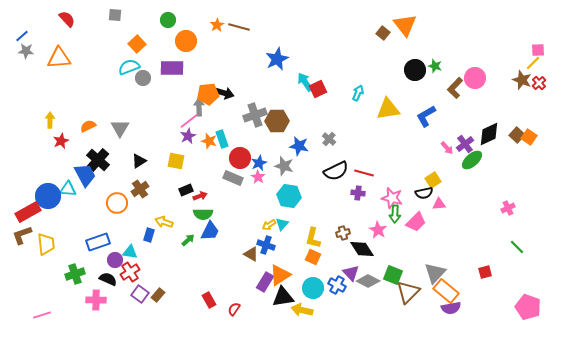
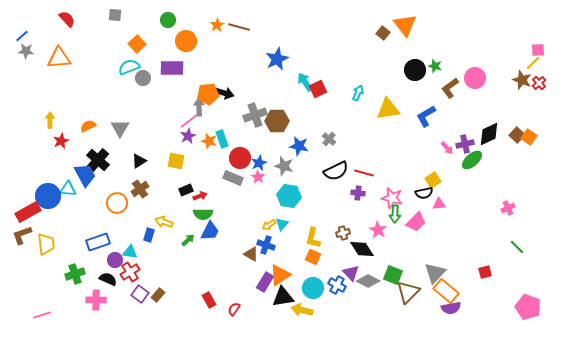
brown L-shape at (455, 88): moved 5 px left; rotated 10 degrees clockwise
purple cross at (465, 144): rotated 24 degrees clockwise
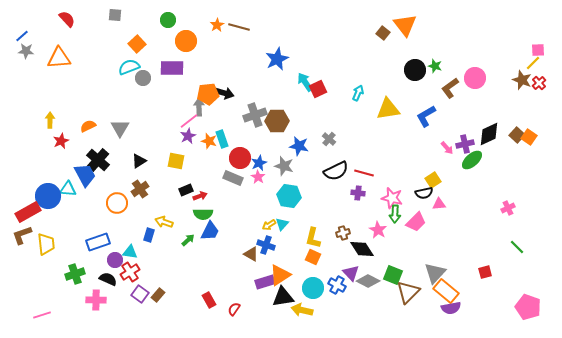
purple rectangle at (265, 282): rotated 42 degrees clockwise
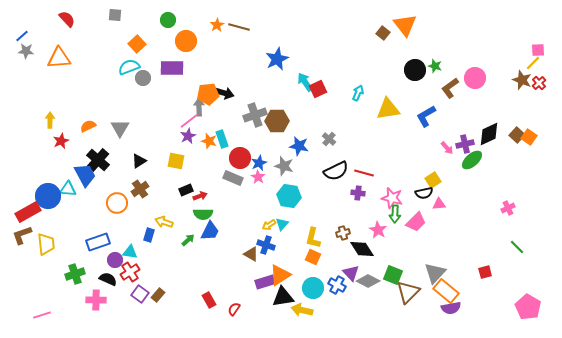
pink pentagon at (528, 307): rotated 10 degrees clockwise
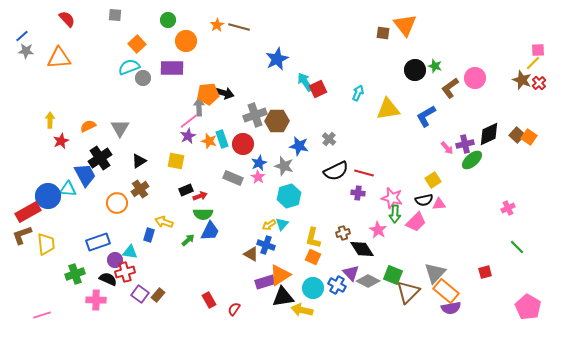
brown square at (383, 33): rotated 32 degrees counterclockwise
red circle at (240, 158): moved 3 px right, 14 px up
black cross at (98, 160): moved 2 px right, 2 px up; rotated 15 degrees clockwise
black semicircle at (424, 193): moved 7 px down
cyan hexagon at (289, 196): rotated 25 degrees counterclockwise
red cross at (130, 272): moved 5 px left; rotated 18 degrees clockwise
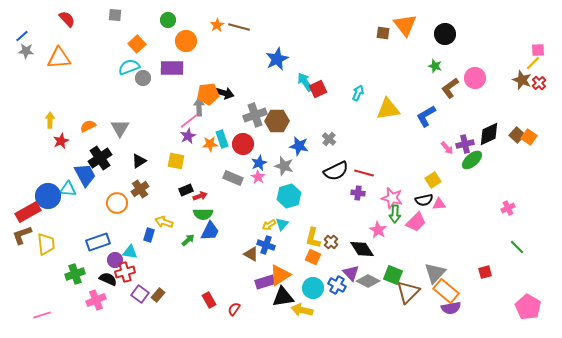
black circle at (415, 70): moved 30 px right, 36 px up
orange star at (209, 141): moved 1 px right, 3 px down; rotated 21 degrees counterclockwise
brown cross at (343, 233): moved 12 px left, 9 px down; rotated 32 degrees counterclockwise
pink cross at (96, 300): rotated 24 degrees counterclockwise
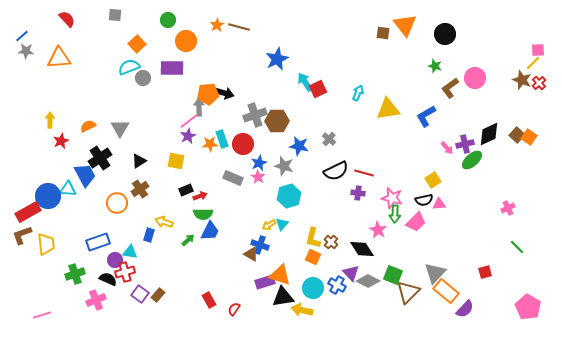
blue cross at (266, 245): moved 6 px left
orange triangle at (280, 275): rotated 50 degrees clockwise
purple semicircle at (451, 308): moved 14 px right, 1 px down; rotated 36 degrees counterclockwise
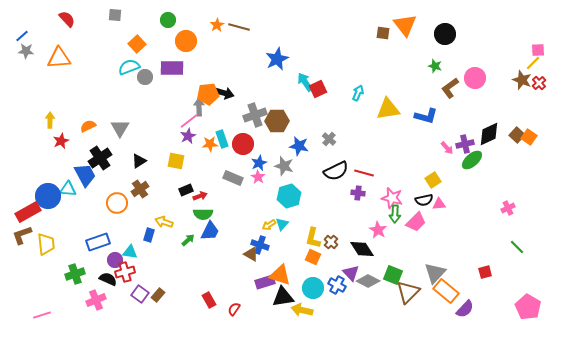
gray circle at (143, 78): moved 2 px right, 1 px up
blue L-shape at (426, 116): rotated 135 degrees counterclockwise
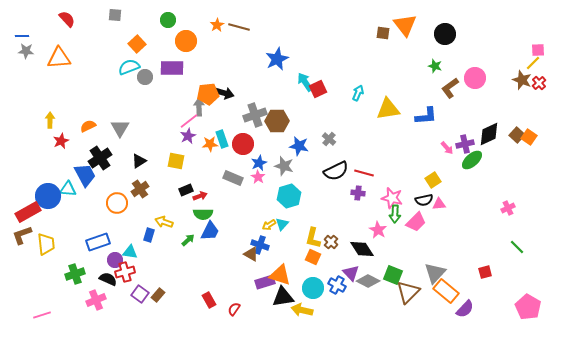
blue line at (22, 36): rotated 40 degrees clockwise
blue L-shape at (426, 116): rotated 20 degrees counterclockwise
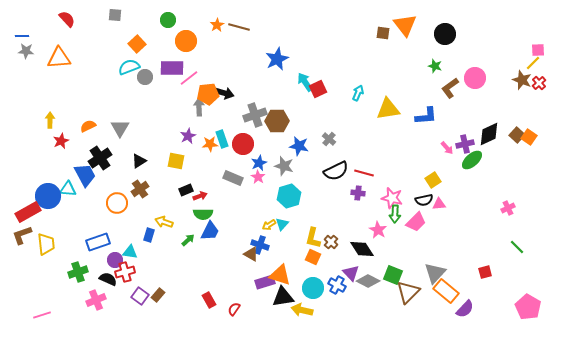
pink line at (189, 121): moved 43 px up
green cross at (75, 274): moved 3 px right, 2 px up
purple square at (140, 294): moved 2 px down
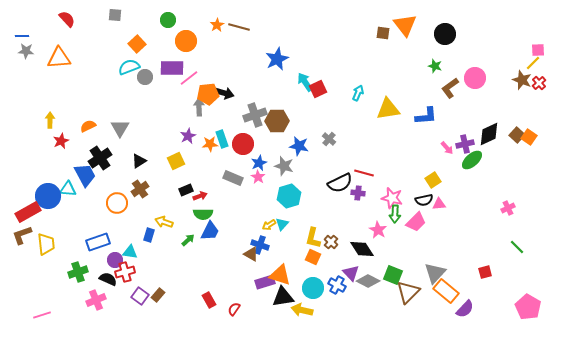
yellow square at (176, 161): rotated 36 degrees counterclockwise
black semicircle at (336, 171): moved 4 px right, 12 px down
